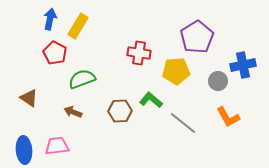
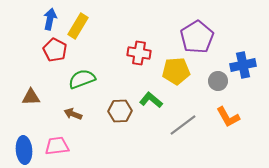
red pentagon: moved 3 px up
brown triangle: moved 2 px right, 1 px up; rotated 36 degrees counterclockwise
brown arrow: moved 2 px down
gray line: moved 2 px down; rotated 76 degrees counterclockwise
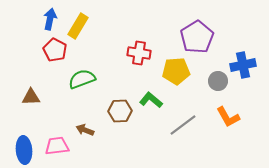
brown arrow: moved 12 px right, 16 px down
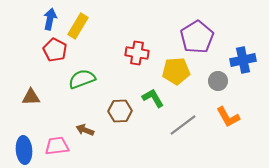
red cross: moved 2 px left
blue cross: moved 5 px up
green L-shape: moved 2 px right, 2 px up; rotated 20 degrees clockwise
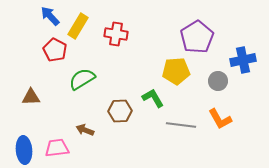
blue arrow: moved 3 px up; rotated 55 degrees counterclockwise
red cross: moved 21 px left, 19 px up
green semicircle: rotated 12 degrees counterclockwise
orange L-shape: moved 8 px left, 2 px down
gray line: moved 2 px left; rotated 44 degrees clockwise
pink trapezoid: moved 2 px down
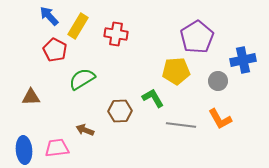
blue arrow: moved 1 px left
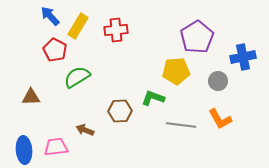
blue arrow: moved 1 px right
red cross: moved 4 px up; rotated 15 degrees counterclockwise
blue cross: moved 3 px up
green semicircle: moved 5 px left, 2 px up
green L-shape: rotated 40 degrees counterclockwise
pink trapezoid: moved 1 px left, 1 px up
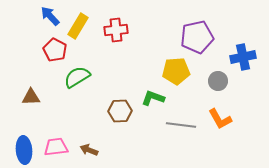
purple pentagon: rotated 20 degrees clockwise
brown arrow: moved 4 px right, 20 px down
